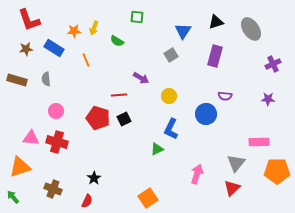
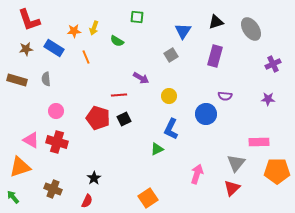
orange line: moved 3 px up
pink triangle: moved 2 px down; rotated 24 degrees clockwise
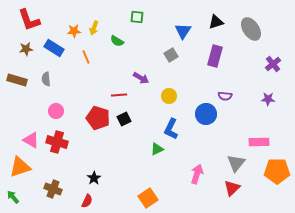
purple cross: rotated 14 degrees counterclockwise
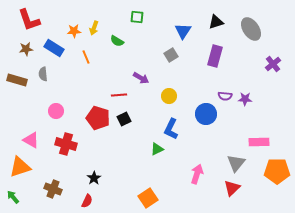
gray semicircle: moved 3 px left, 5 px up
purple star: moved 23 px left
red cross: moved 9 px right, 2 px down
